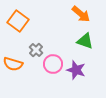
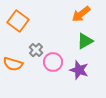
orange arrow: rotated 102 degrees clockwise
green triangle: rotated 48 degrees counterclockwise
pink circle: moved 2 px up
purple star: moved 3 px right
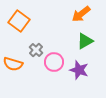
orange square: moved 1 px right
pink circle: moved 1 px right
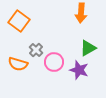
orange arrow: moved 1 px up; rotated 48 degrees counterclockwise
green triangle: moved 3 px right, 7 px down
orange semicircle: moved 5 px right
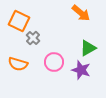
orange arrow: rotated 54 degrees counterclockwise
orange square: rotated 10 degrees counterclockwise
gray cross: moved 3 px left, 12 px up
purple star: moved 2 px right
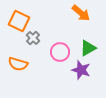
pink circle: moved 6 px right, 10 px up
